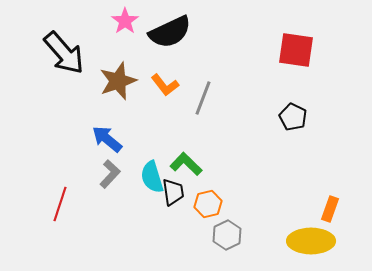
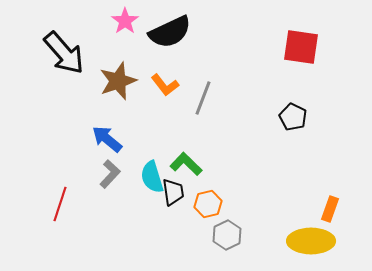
red square: moved 5 px right, 3 px up
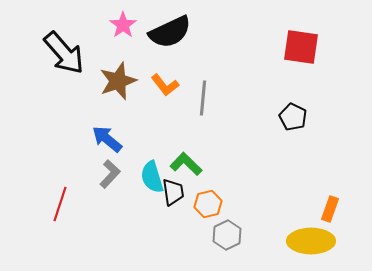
pink star: moved 2 px left, 4 px down
gray line: rotated 16 degrees counterclockwise
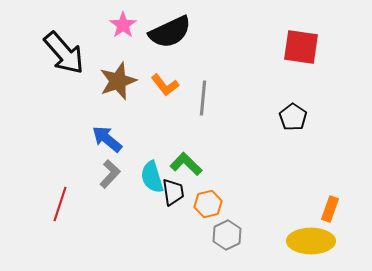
black pentagon: rotated 8 degrees clockwise
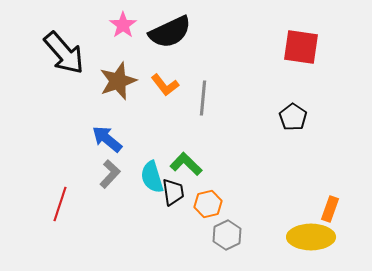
yellow ellipse: moved 4 px up
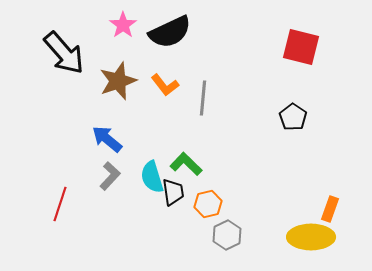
red square: rotated 6 degrees clockwise
gray L-shape: moved 2 px down
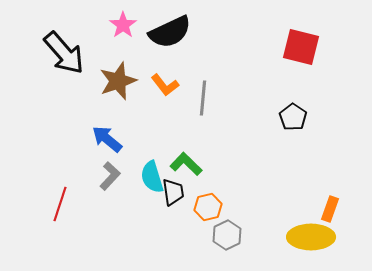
orange hexagon: moved 3 px down
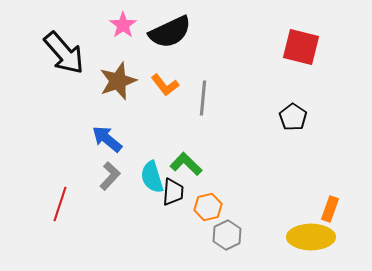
black trapezoid: rotated 12 degrees clockwise
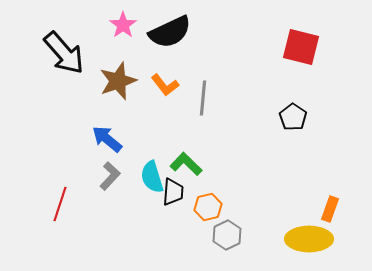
yellow ellipse: moved 2 px left, 2 px down
